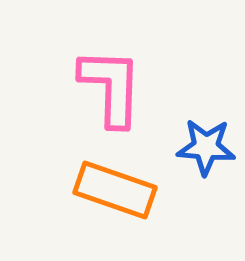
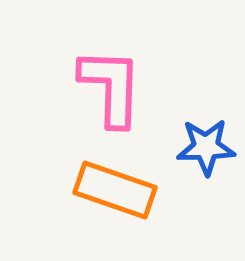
blue star: rotated 6 degrees counterclockwise
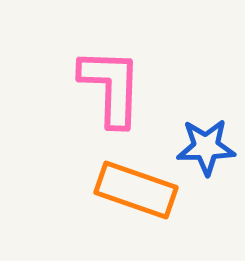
orange rectangle: moved 21 px right
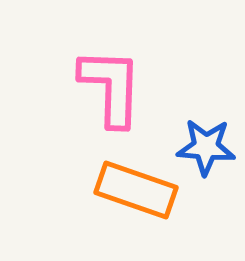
blue star: rotated 6 degrees clockwise
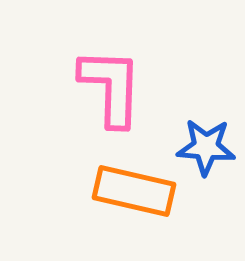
orange rectangle: moved 2 px left, 1 px down; rotated 6 degrees counterclockwise
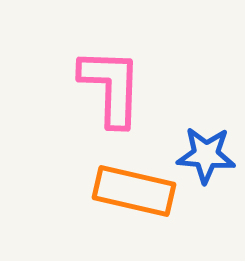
blue star: moved 8 px down
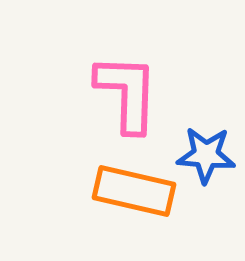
pink L-shape: moved 16 px right, 6 px down
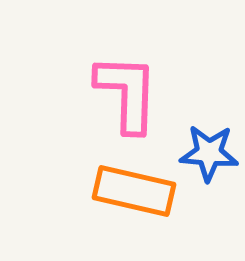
blue star: moved 3 px right, 2 px up
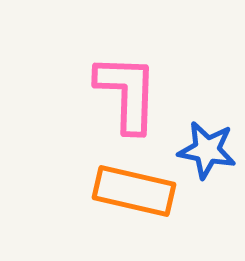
blue star: moved 2 px left, 3 px up; rotated 6 degrees clockwise
